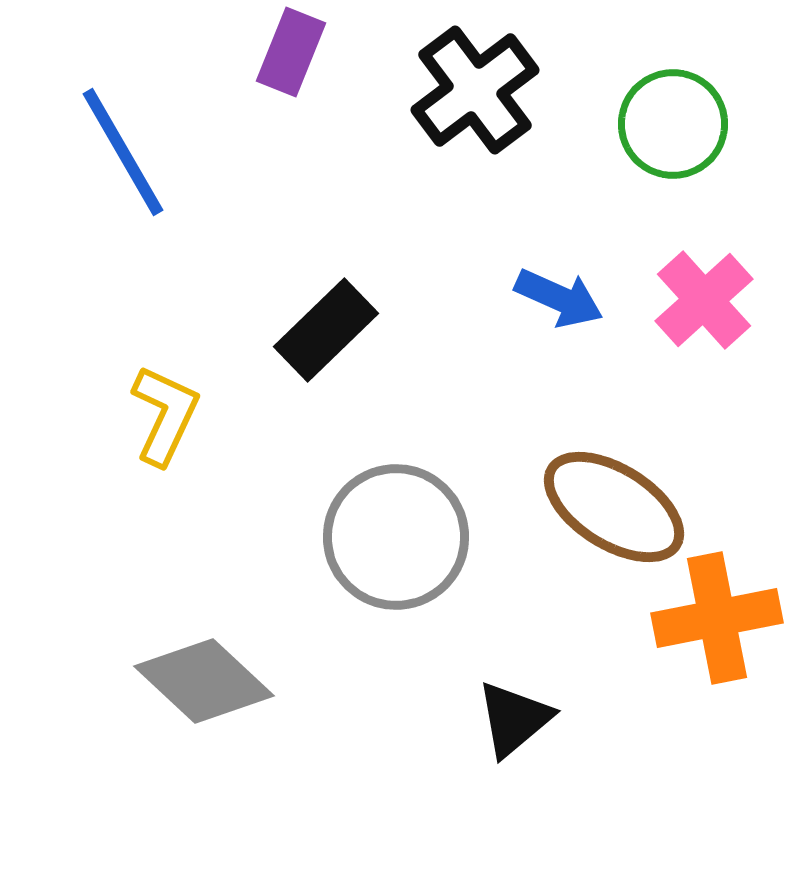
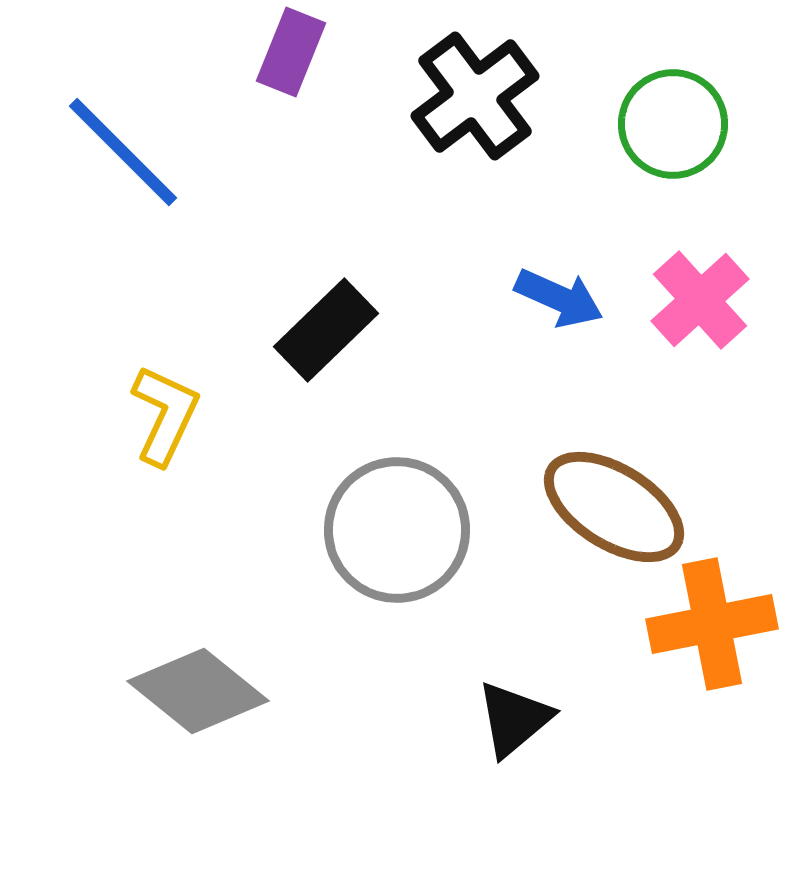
black cross: moved 6 px down
blue line: rotated 15 degrees counterclockwise
pink cross: moved 4 px left
gray circle: moved 1 px right, 7 px up
orange cross: moved 5 px left, 6 px down
gray diamond: moved 6 px left, 10 px down; rotated 4 degrees counterclockwise
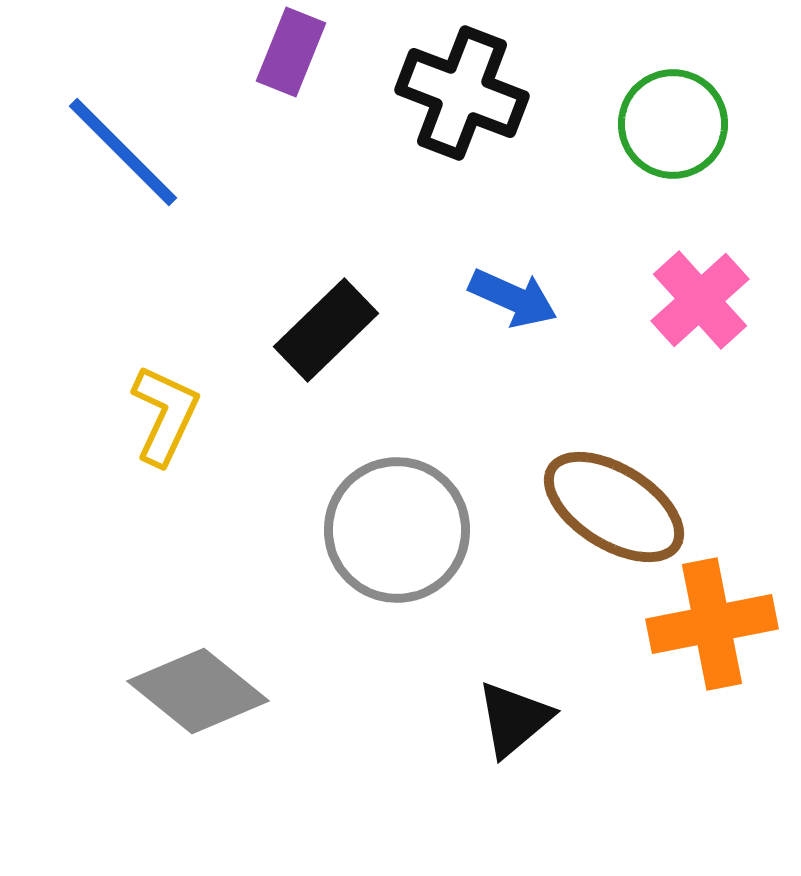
black cross: moved 13 px left, 3 px up; rotated 32 degrees counterclockwise
blue arrow: moved 46 px left
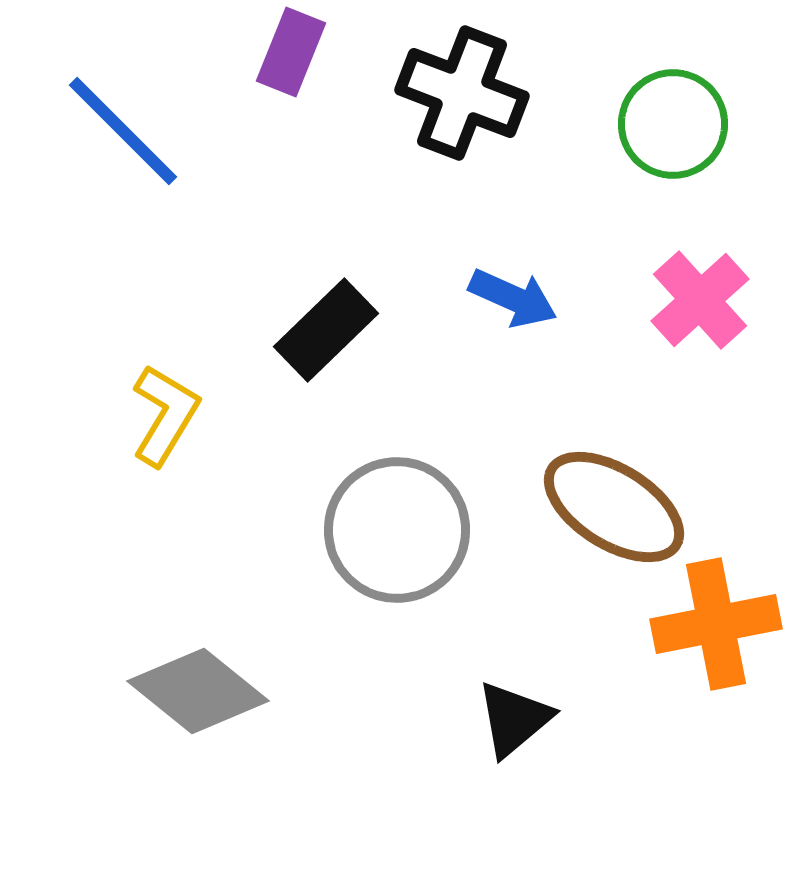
blue line: moved 21 px up
yellow L-shape: rotated 6 degrees clockwise
orange cross: moved 4 px right
